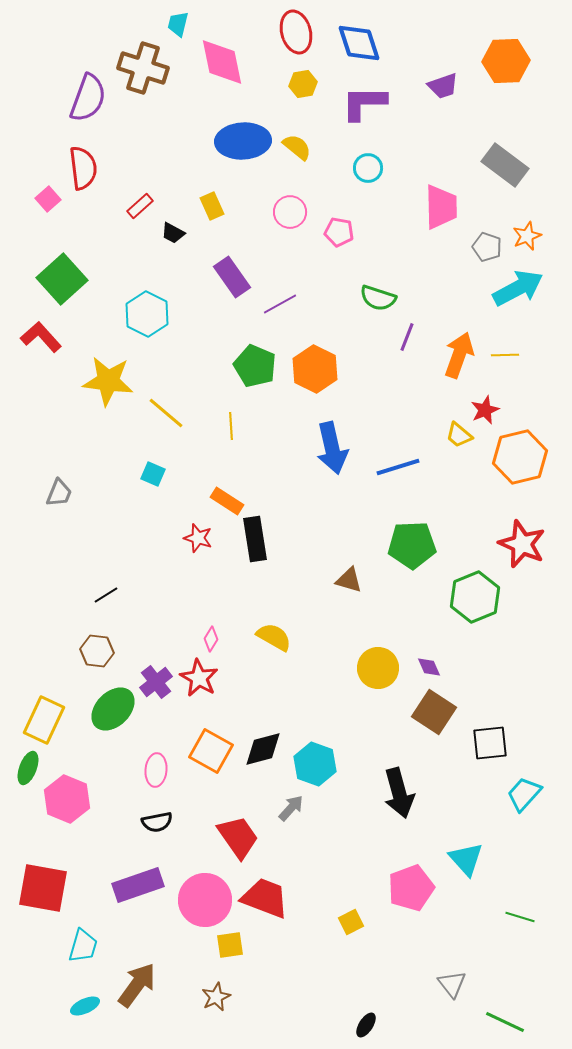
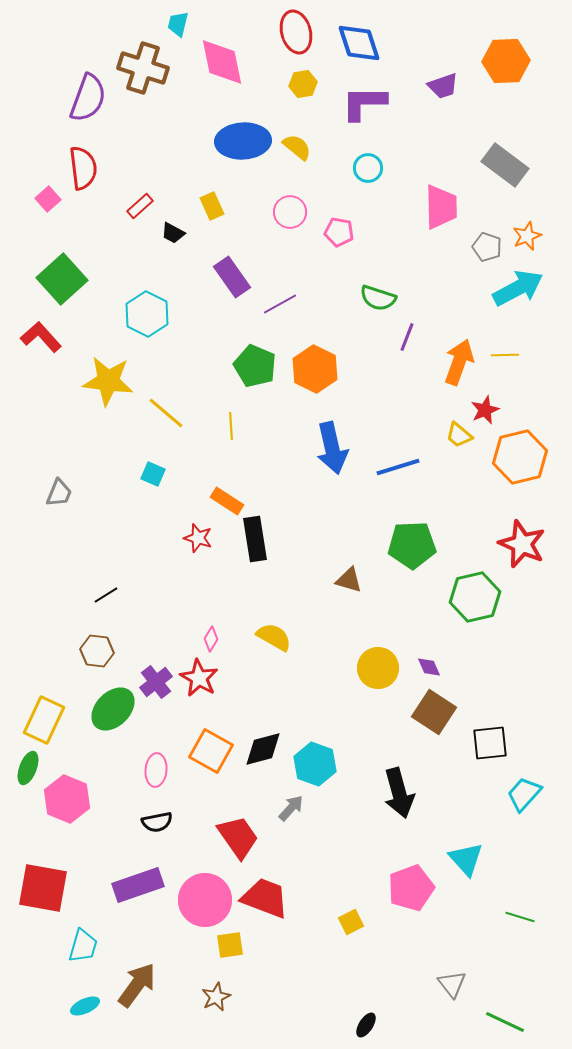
orange arrow at (459, 355): moved 7 px down
green hexagon at (475, 597): rotated 9 degrees clockwise
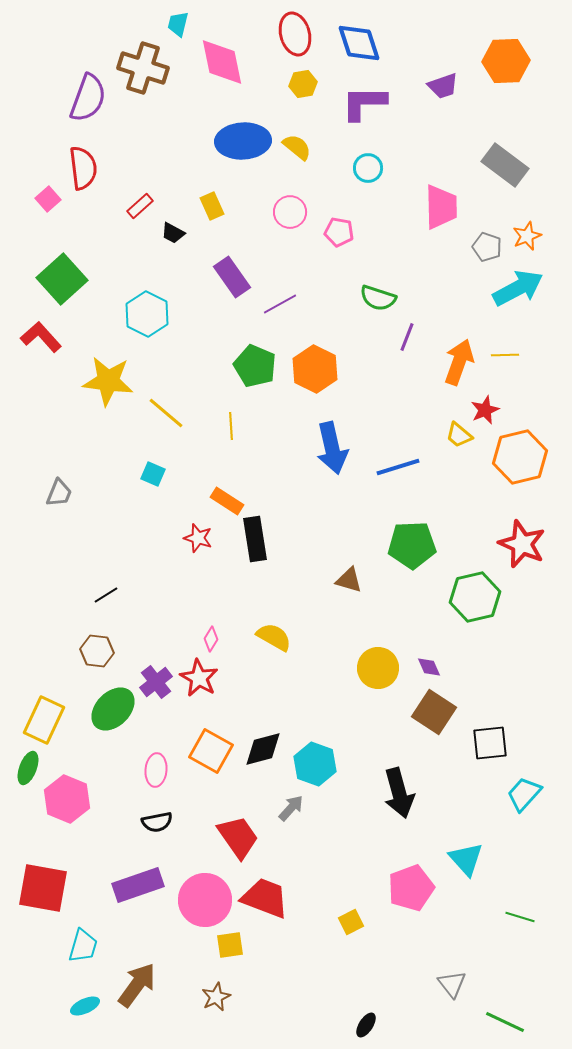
red ellipse at (296, 32): moved 1 px left, 2 px down
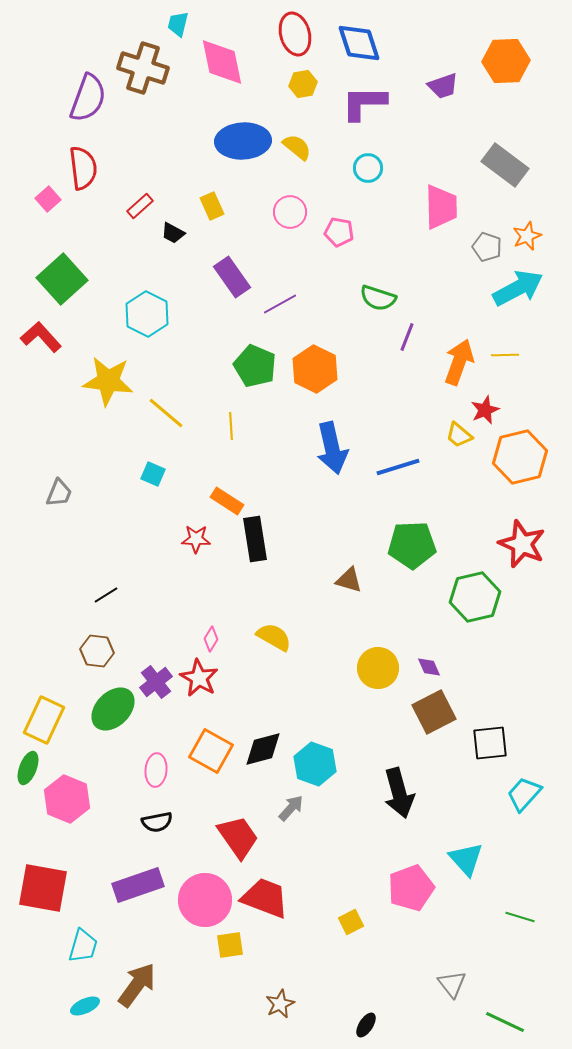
red star at (198, 538): moved 2 px left, 1 px down; rotated 16 degrees counterclockwise
brown square at (434, 712): rotated 30 degrees clockwise
brown star at (216, 997): moved 64 px right, 7 px down
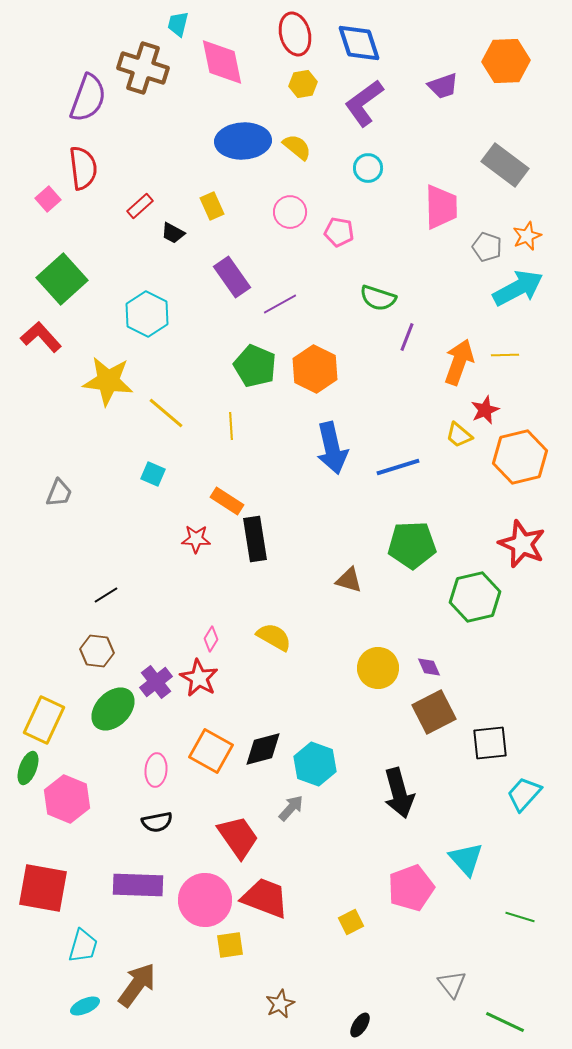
purple L-shape at (364, 103): rotated 36 degrees counterclockwise
purple rectangle at (138, 885): rotated 21 degrees clockwise
black ellipse at (366, 1025): moved 6 px left
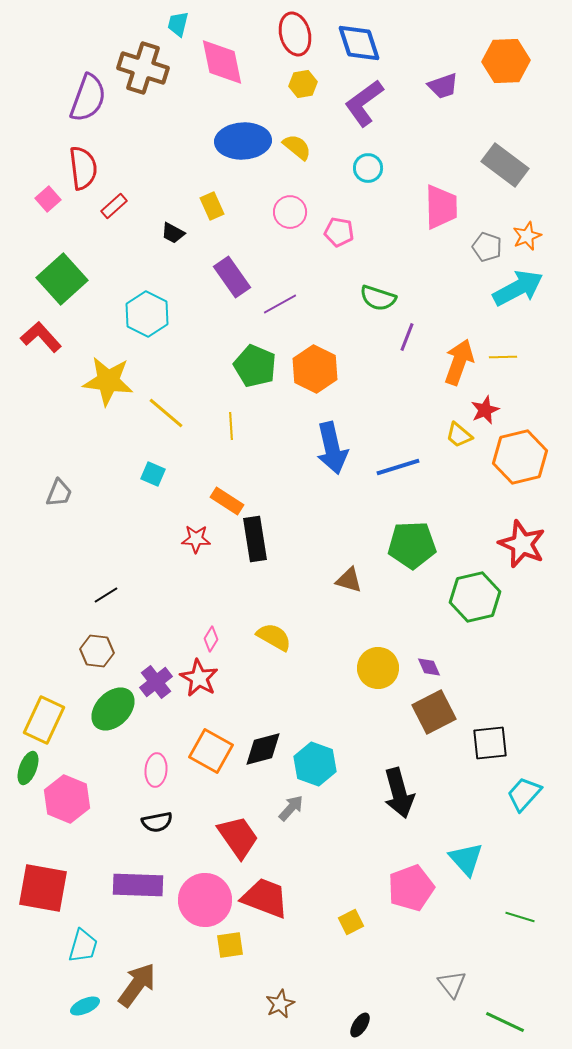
red rectangle at (140, 206): moved 26 px left
yellow line at (505, 355): moved 2 px left, 2 px down
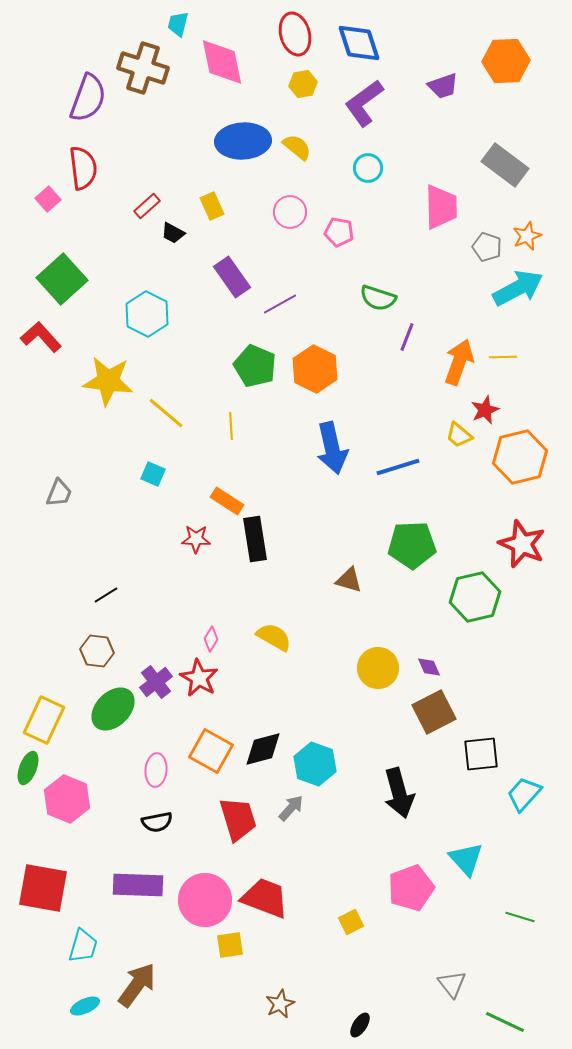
red rectangle at (114, 206): moved 33 px right
black square at (490, 743): moved 9 px left, 11 px down
red trapezoid at (238, 837): moved 18 px up; rotated 18 degrees clockwise
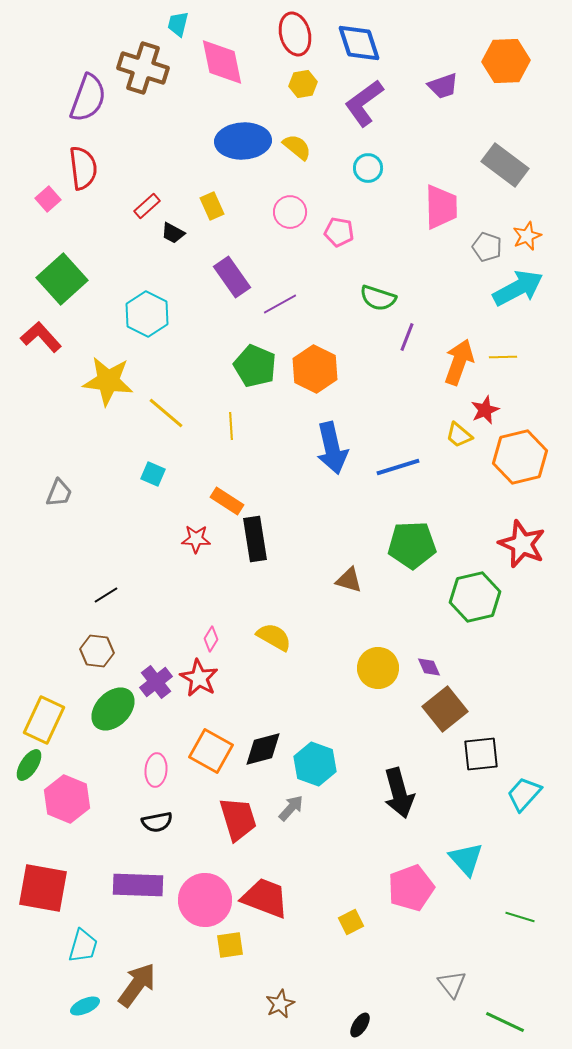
brown square at (434, 712): moved 11 px right, 3 px up; rotated 12 degrees counterclockwise
green ellipse at (28, 768): moved 1 px right, 3 px up; rotated 12 degrees clockwise
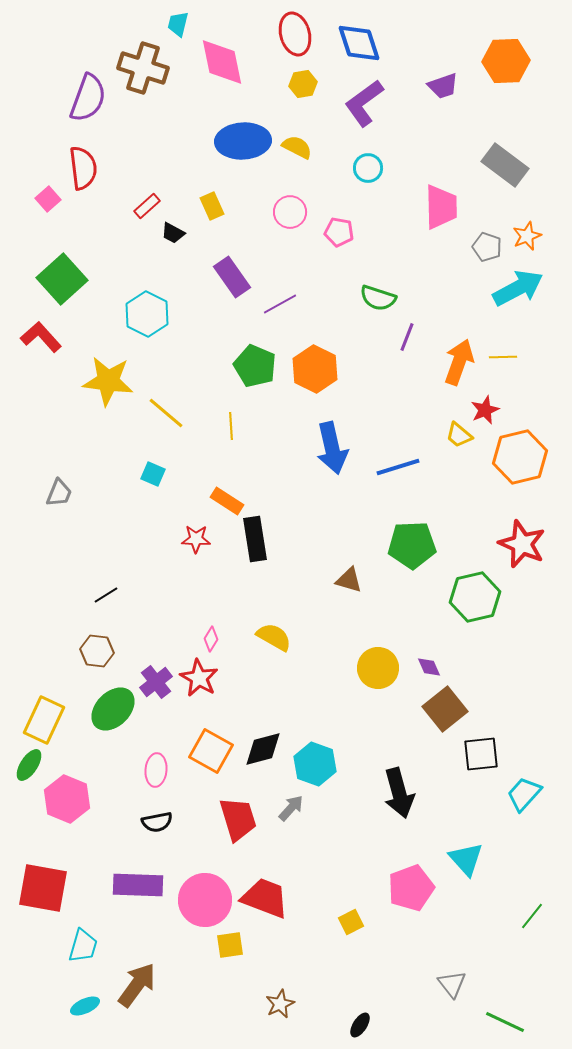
yellow semicircle at (297, 147): rotated 12 degrees counterclockwise
green line at (520, 917): moved 12 px right, 1 px up; rotated 68 degrees counterclockwise
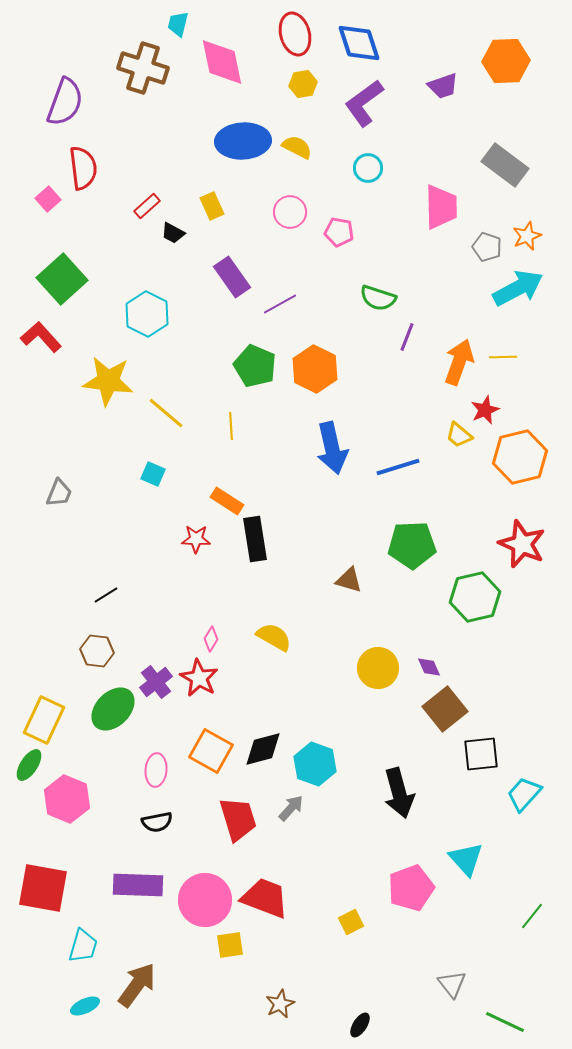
purple semicircle at (88, 98): moved 23 px left, 4 px down
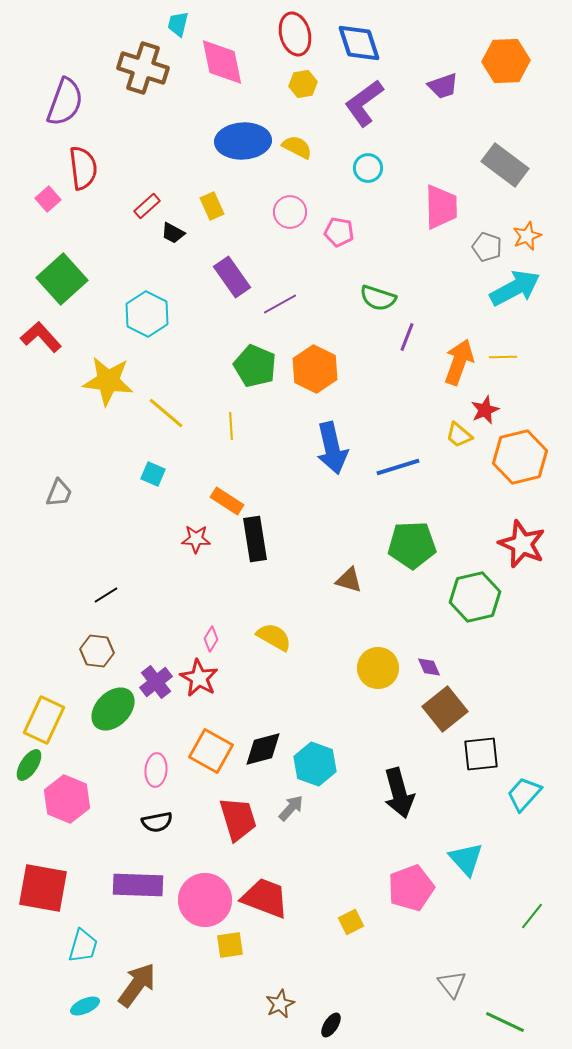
cyan arrow at (518, 288): moved 3 px left
black ellipse at (360, 1025): moved 29 px left
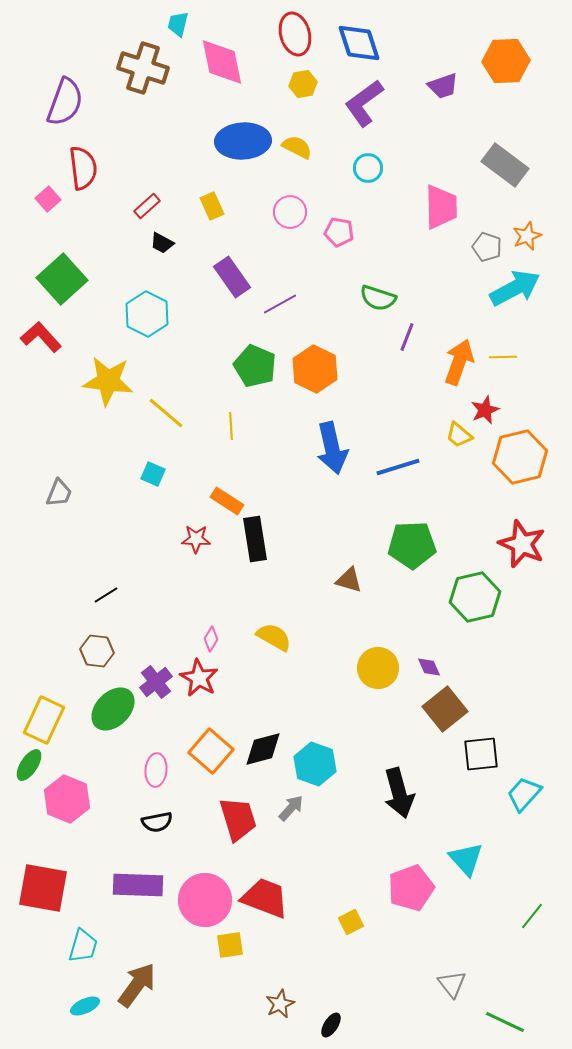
black trapezoid at (173, 233): moved 11 px left, 10 px down
orange square at (211, 751): rotated 12 degrees clockwise
